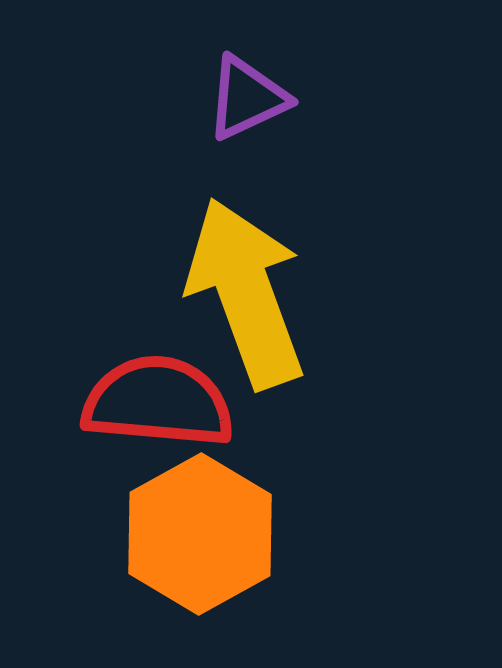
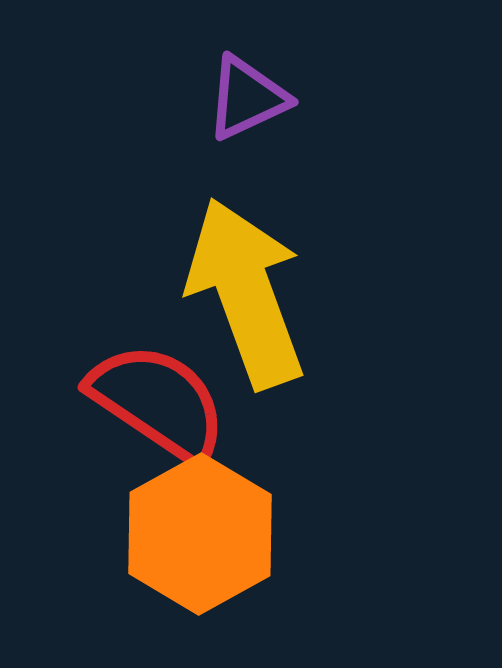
red semicircle: rotated 29 degrees clockwise
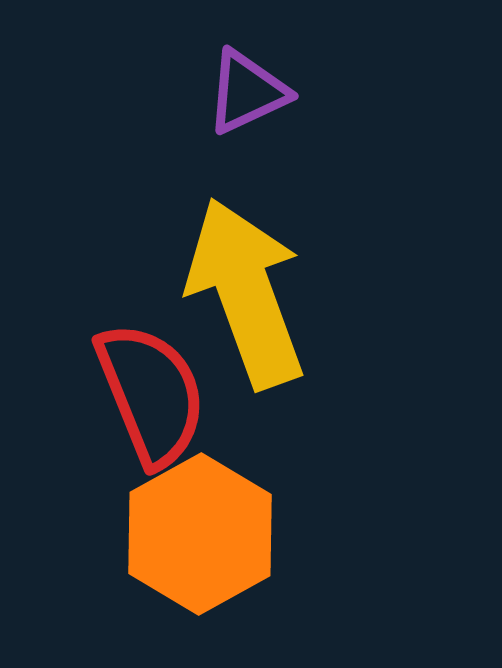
purple triangle: moved 6 px up
red semicircle: moved 7 px left, 8 px up; rotated 34 degrees clockwise
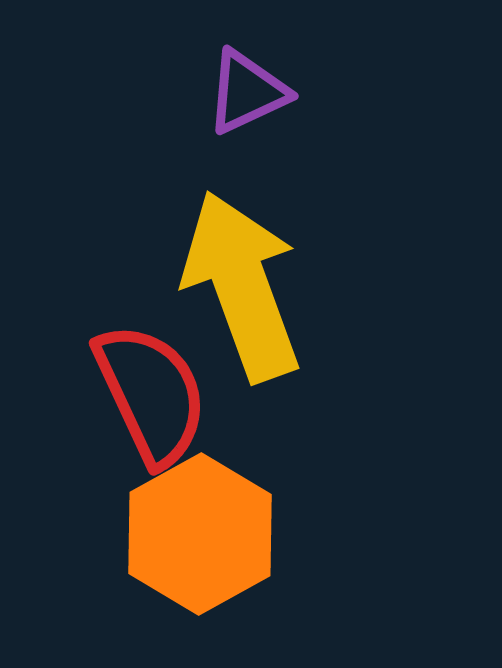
yellow arrow: moved 4 px left, 7 px up
red semicircle: rotated 3 degrees counterclockwise
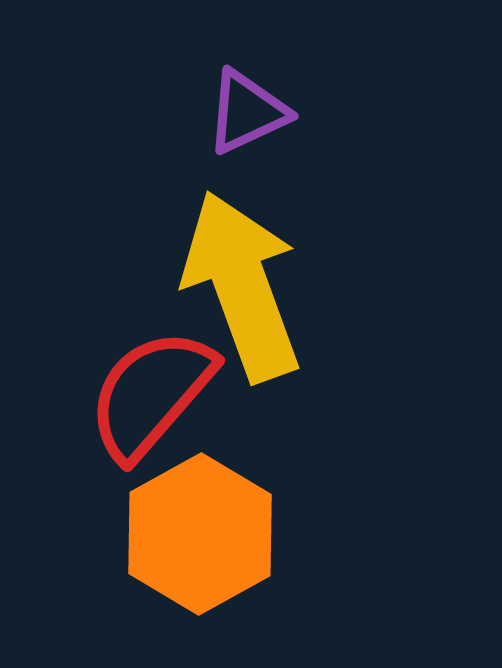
purple triangle: moved 20 px down
red semicircle: rotated 114 degrees counterclockwise
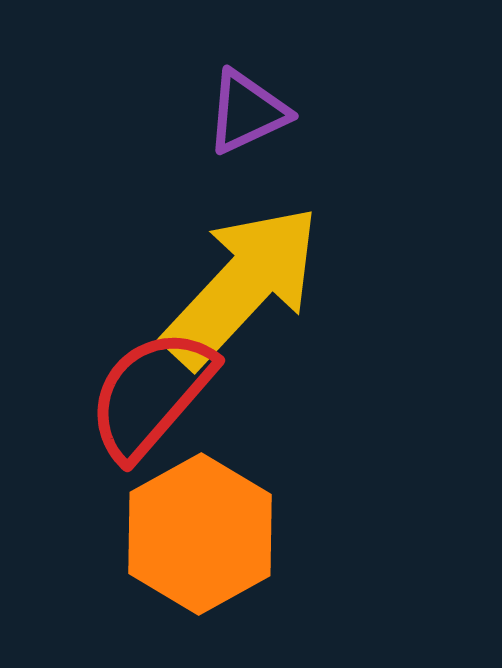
yellow arrow: rotated 63 degrees clockwise
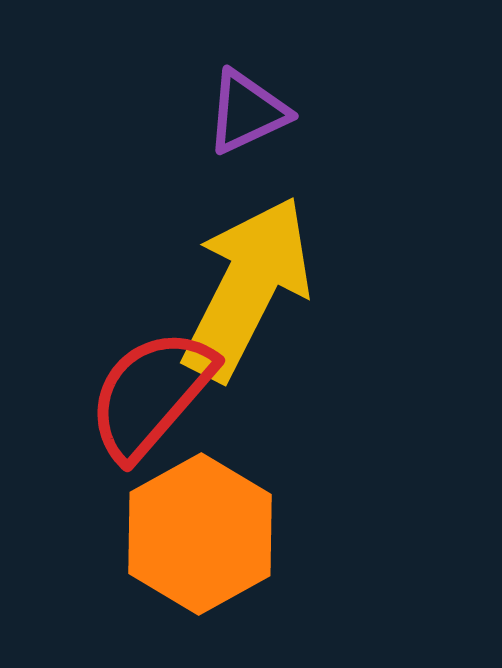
yellow arrow: moved 5 px right, 2 px down; rotated 16 degrees counterclockwise
